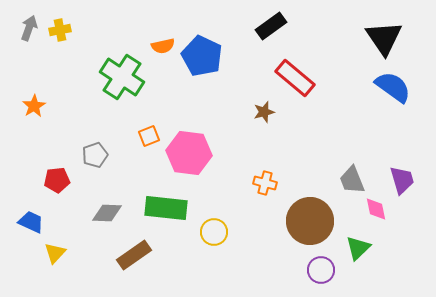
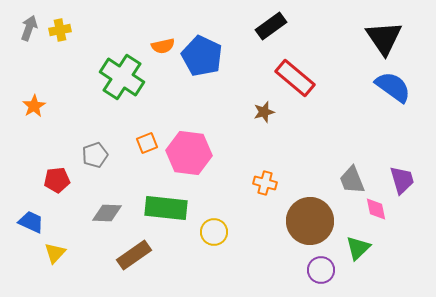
orange square: moved 2 px left, 7 px down
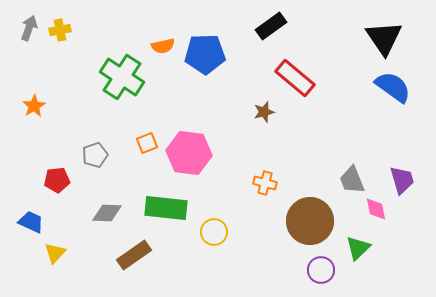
blue pentagon: moved 3 px right, 2 px up; rotated 27 degrees counterclockwise
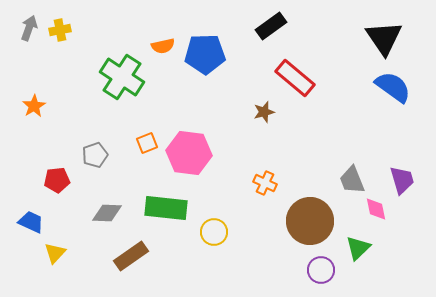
orange cross: rotated 10 degrees clockwise
brown rectangle: moved 3 px left, 1 px down
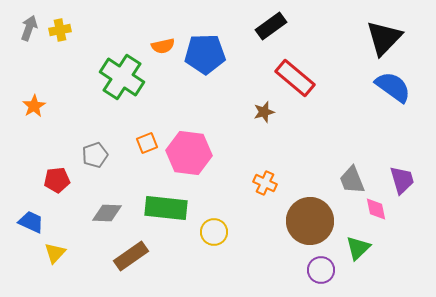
black triangle: rotated 18 degrees clockwise
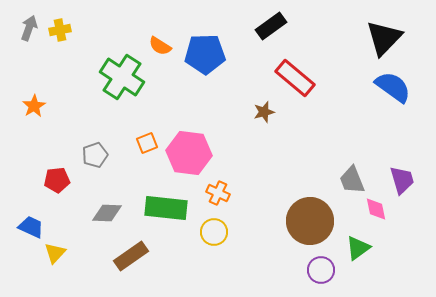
orange semicircle: moved 3 px left; rotated 45 degrees clockwise
orange cross: moved 47 px left, 10 px down
blue trapezoid: moved 5 px down
green triangle: rotated 8 degrees clockwise
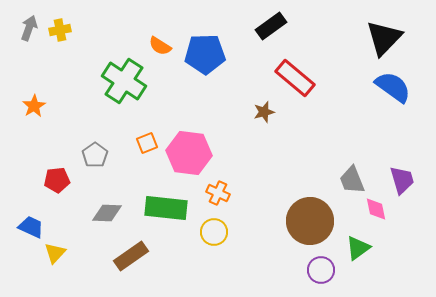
green cross: moved 2 px right, 4 px down
gray pentagon: rotated 15 degrees counterclockwise
